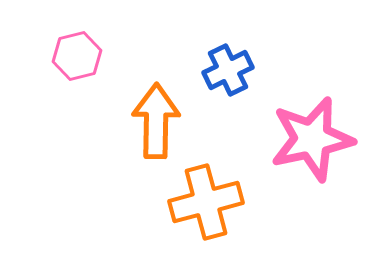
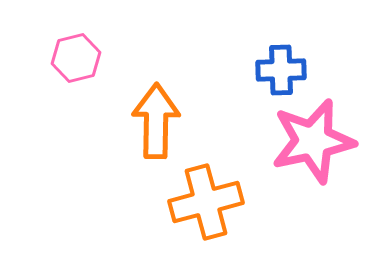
pink hexagon: moved 1 px left, 2 px down
blue cross: moved 53 px right; rotated 24 degrees clockwise
pink star: moved 1 px right, 2 px down
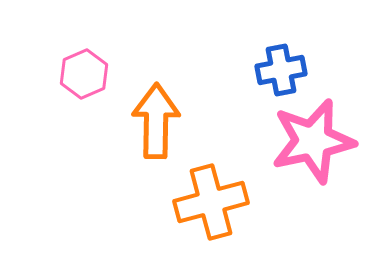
pink hexagon: moved 8 px right, 16 px down; rotated 9 degrees counterclockwise
blue cross: rotated 9 degrees counterclockwise
orange cross: moved 5 px right
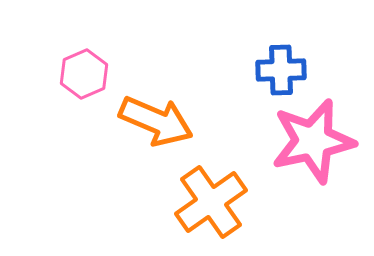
blue cross: rotated 9 degrees clockwise
orange arrow: rotated 112 degrees clockwise
orange cross: rotated 20 degrees counterclockwise
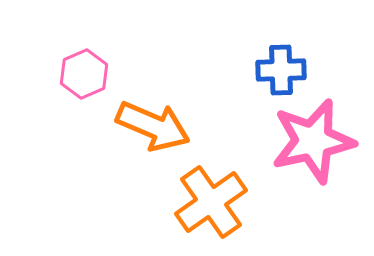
orange arrow: moved 3 px left, 5 px down
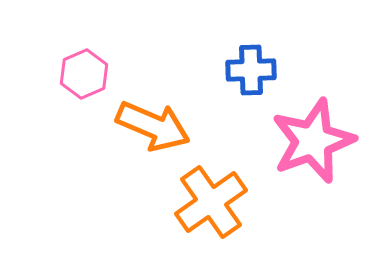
blue cross: moved 30 px left
pink star: rotated 8 degrees counterclockwise
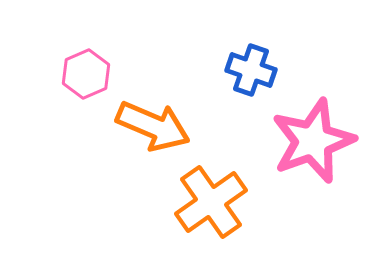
blue cross: rotated 21 degrees clockwise
pink hexagon: moved 2 px right
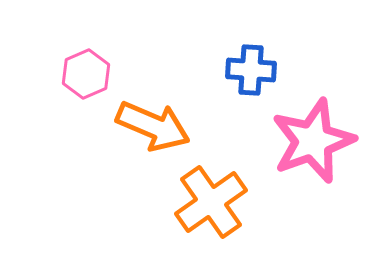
blue cross: rotated 15 degrees counterclockwise
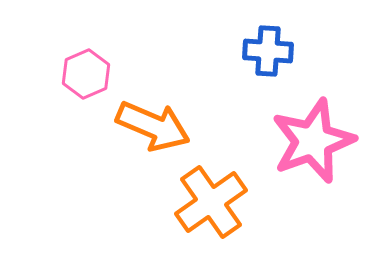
blue cross: moved 17 px right, 19 px up
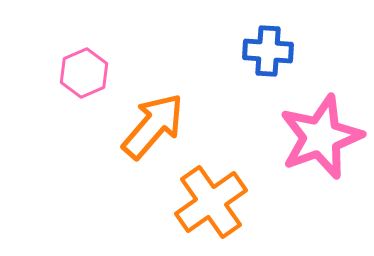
pink hexagon: moved 2 px left, 1 px up
orange arrow: rotated 72 degrees counterclockwise
pink star: moved 8 px right, 4 px up
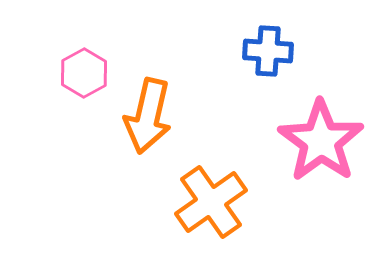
pink hexagon: rotated 6 degrees counterclockwise
orange arrow: moved 5 px left, 10 px up; rotated 152 degrees clockwise
pink star: moved 4 px down; rotated 16 degrees counterclockwise
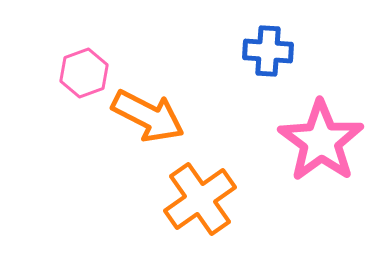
pink hexagon: rotated 9 degrees clockwise
orange arrow: rotated 76 degrees counterclockwise
orange cross: moved 11 px left, 3 px up
